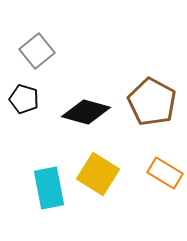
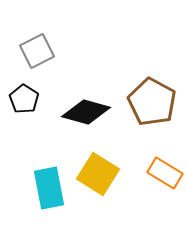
gray square: rotated 12 degrees clockwise
black pentagon: rotated 16 degrees clockwise
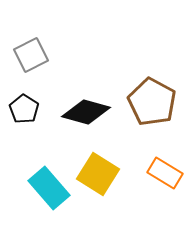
gray square: moved 6 px left, 4 px down
black pentagon: moved 10 px down
cyan rectangle: rotated 30 degrees counterclockwise
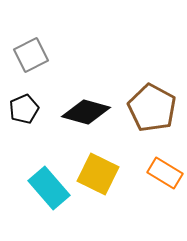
brown pentagon: moved 6 px down
black pentagon: rotated 16 degrees clockwise
yellow square: rotated 6 degrees counterclockwise
